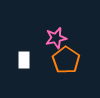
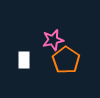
pink star: moved 3 px left, 2 px down
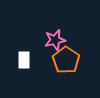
pink star: moved 2 px right
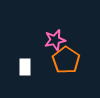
white rectangle: moved 1 px right, 7 px down
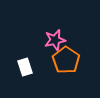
white rectangle: rotated 18 degrees counterclockwise
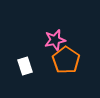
white rectangle: moved 1 px up
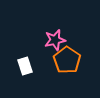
orange pentagon: moved 1 px right
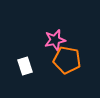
orange pentagon: rotated 24 degrees counterclockwise
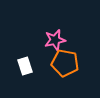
orange pentagon: moved 2 px left, 3 px down
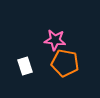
pink star: rotated 20 degrees clockwise
